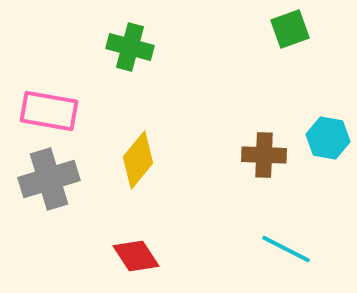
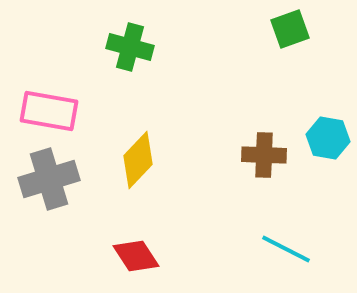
yellow diamond: rotated 4 degrees clockwise
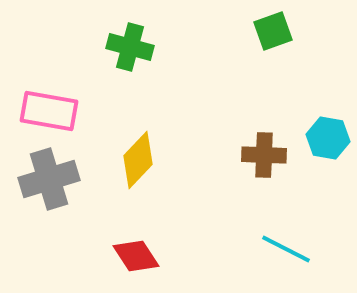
green square: moved 17 px left, 2 px down
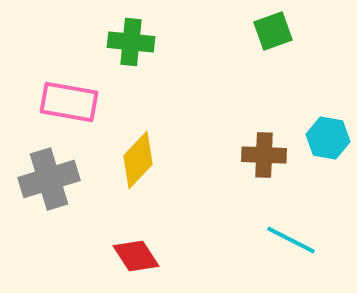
green cross: moved 1 px right, 5 px up; rotated 9 degrees counterclockwise
pink rectangle: moved 20 px right, 9 px up
cyan line: moved 5 px right, 9 px up
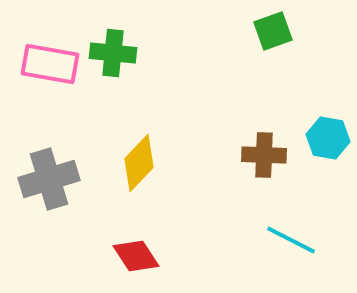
green cross: moved 18 px left, 11 px down
pink rectangle: moved 19 px left, 38 px up
yellow diamond: moved 1 px right, 3 px down
